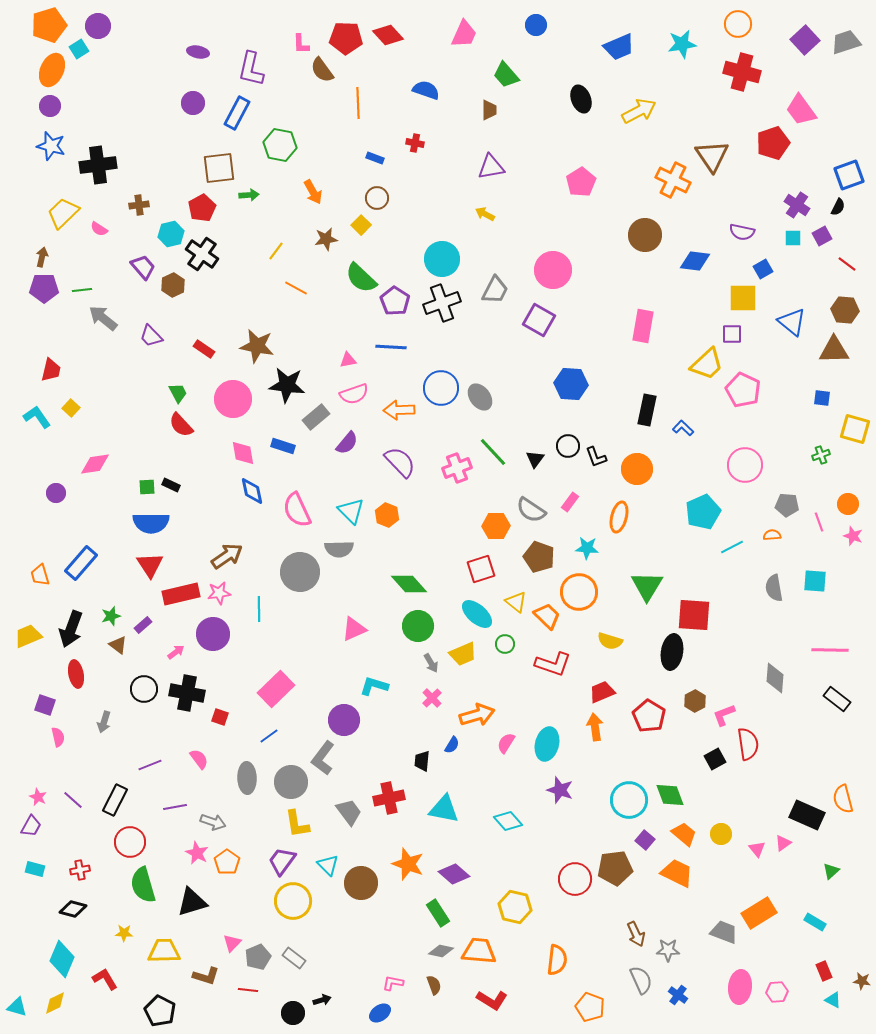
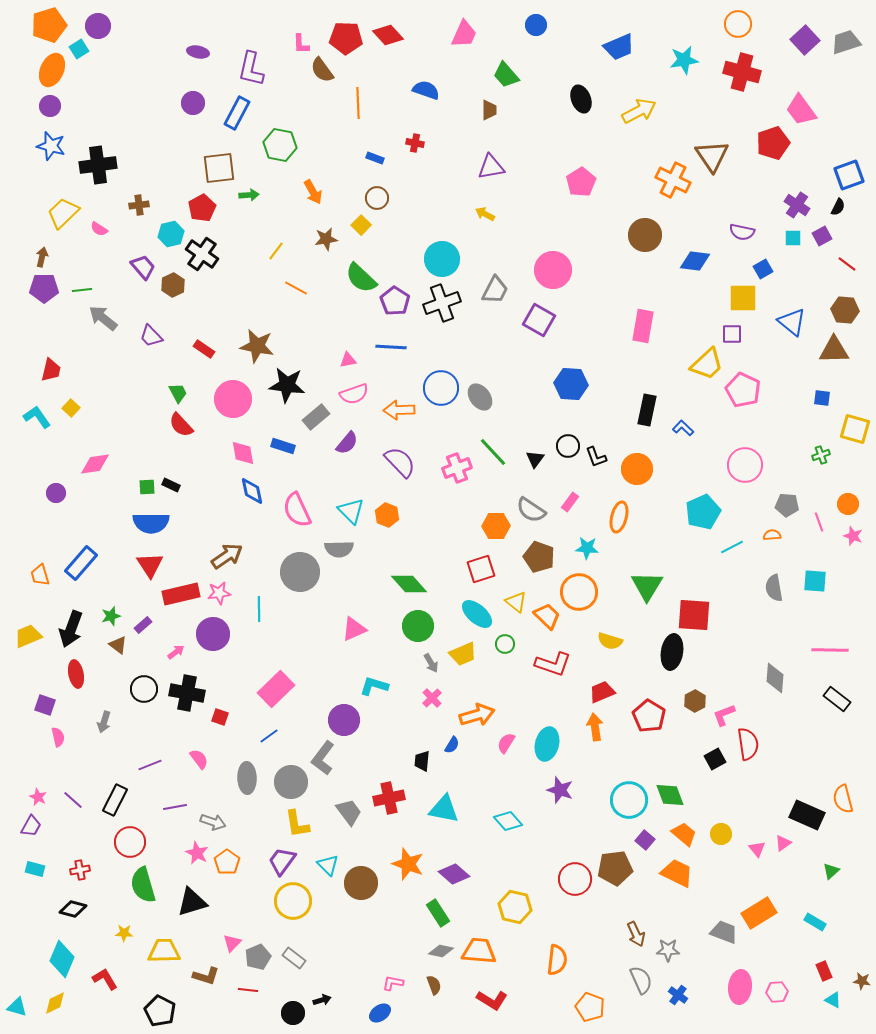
cyan star at (682, 44): moved 2 px right, 16 px down
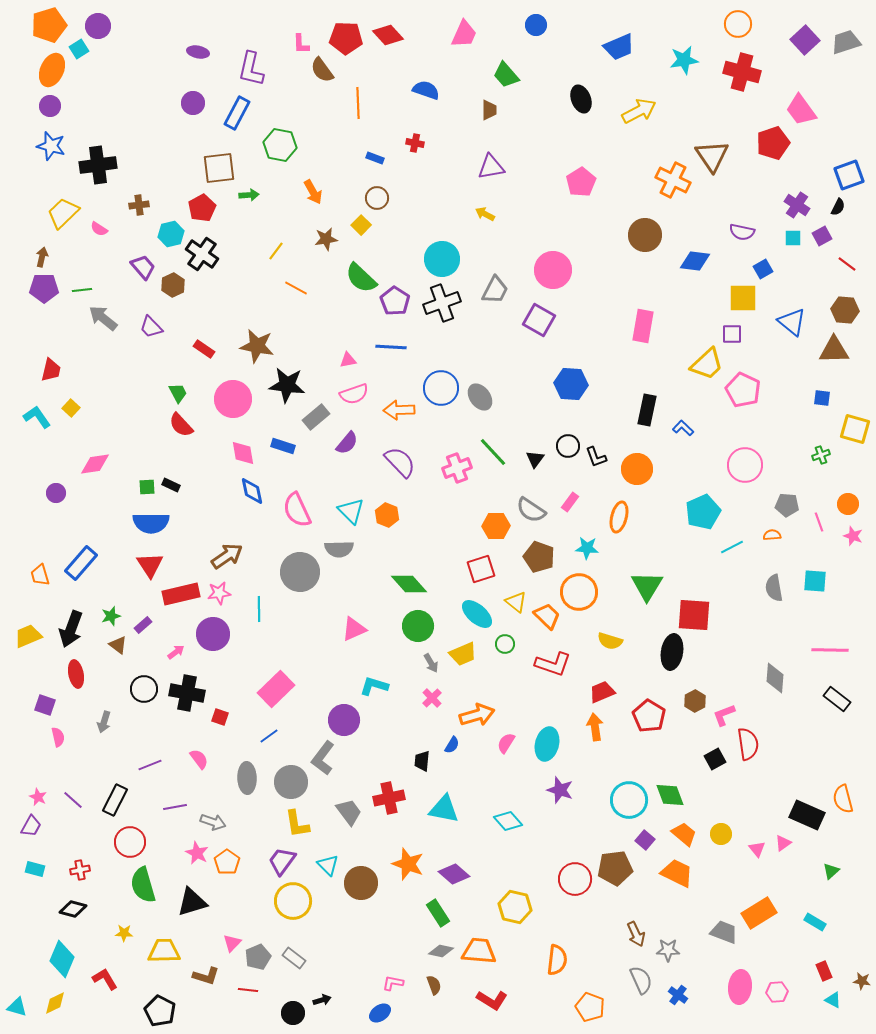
purple trapezoid at (151, 336): moved 9 px up
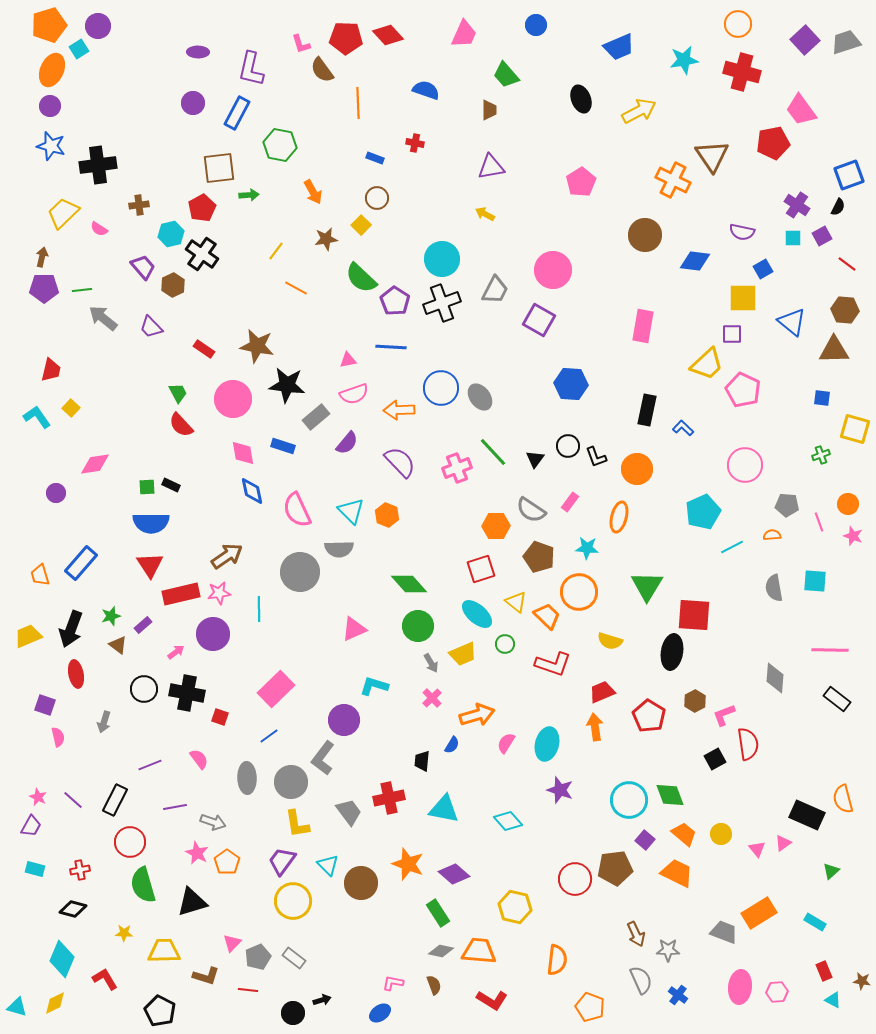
pink L-shape at (301, 44): rotated 15 degrees counterclockwise
purple ellipse at (198, 52): rotated 10 degrees counterclockwise
red pentagon at (773, 143): rotated 8 degrees clockwise
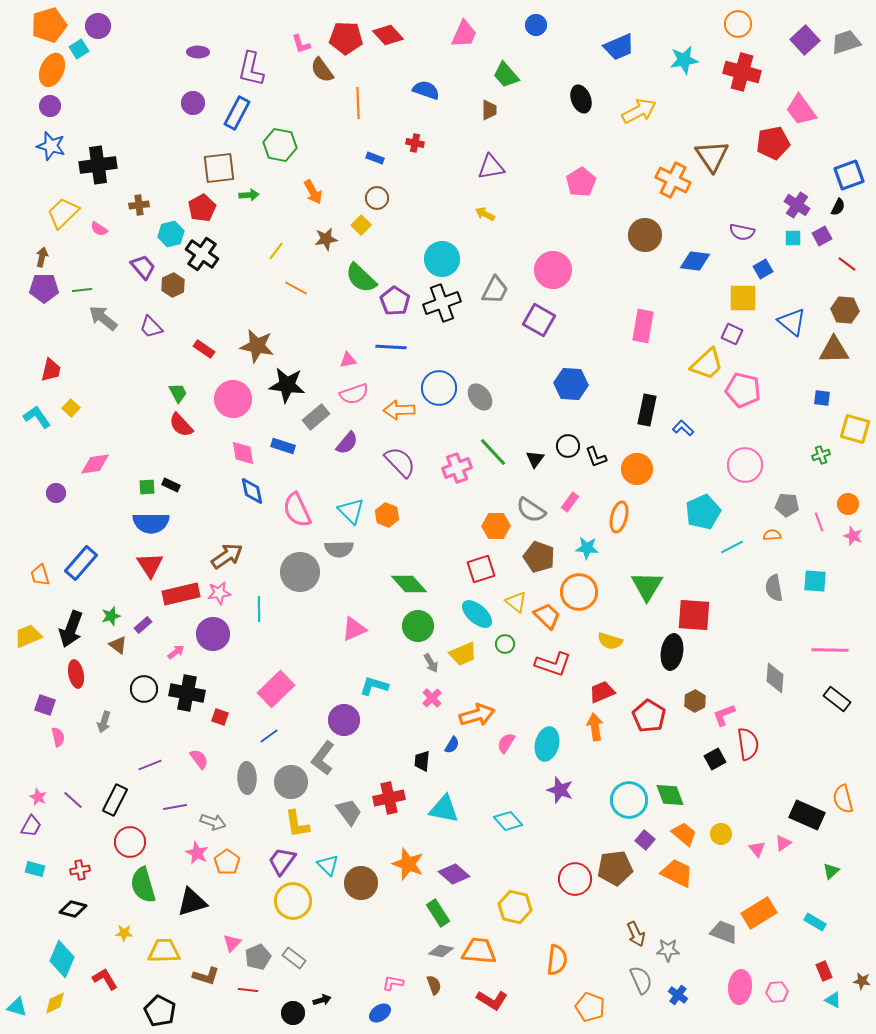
purple square at (732, 334): rotated 25 degrees clockwise
blue circle at (441, 388): moved 2 px left
pink pentagon at (743, 390): rotated 12 degrees counterclockwise
